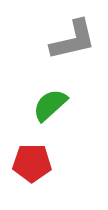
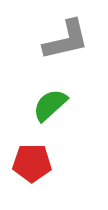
gray L-shape: moved 7 px left
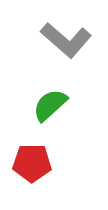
gray L-shape: rotated 54 degrees clockwise
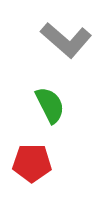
green semicircle: rotated 105 degrees clockwise
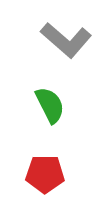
red pentagon: moved 13 px right, 11 px down
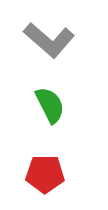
gray L-shape: moved 17 px left
